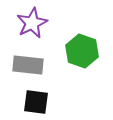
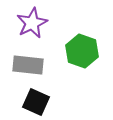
black square: rotated 16 degrees clockwise
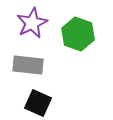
green hexagon: moved 4 px left, 17 px up
black square: moved 2 px right, 1 px down
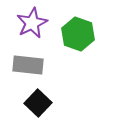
black square: rotated 20 degrees clockwise
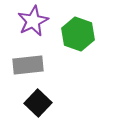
purple star: moved 1 px right, 2 px up
gray rectangle: rotated 12 degrees counterclockwise
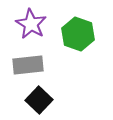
purple star: moved 2 px left, 3 px down; rotated 16 degrees counterclockwise
black square: moved 1 px right, 3 px up
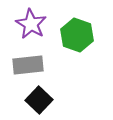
green hexagon: moved 1 px left, 1 px down
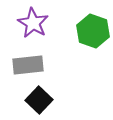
purple star: moved 2 px right, 1 px up
green hexagon: moved 16 px right, 4 px up
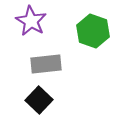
purple star: moved 2 px left, 2 px up
gray rectangle: moved 18 px right, 1 px up
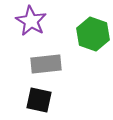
green hexagon: moved 3 px down
black square: rotated 32 degrees counterclockwise
